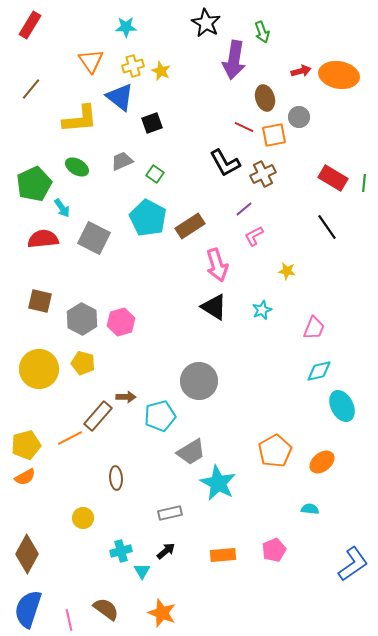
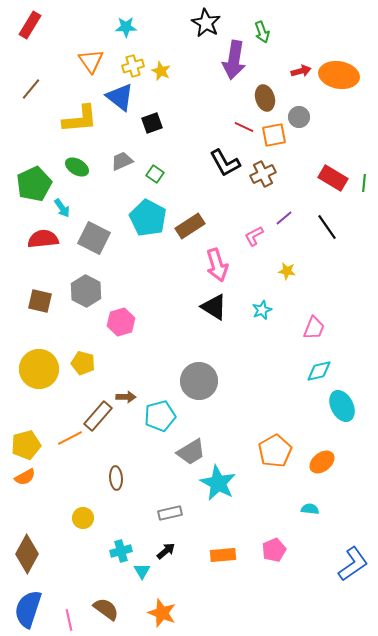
purple line at (244, 209): moved 40 px right, 9 px down
gray hexagon at (82, 319): moved 4 px right, 28 px up
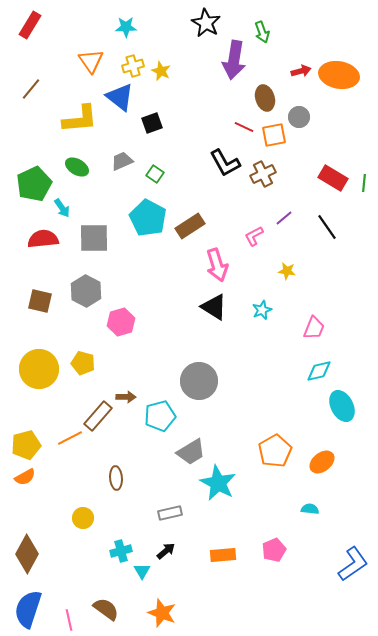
gray square at (94, 238): rotated 28 degrees counterclockwise
